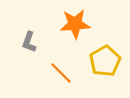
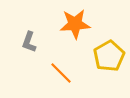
yellow pentagon: moved 4 px right, 5 px up
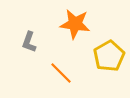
orange star: rotated 12 degrees clockwise
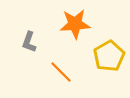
orange star: rotated 12 degrees counterclockwise
orange line: moved 1 px up
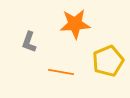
yellow pentagon: moved 1 px left, 5 px down; rotated 8 degrees clockwise
orange line: rotated 35 degrees counterclockwise
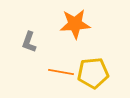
yellow pentagon: moved 15 px left, 12 px down; rotated 16 degrees clockwise
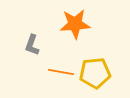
gray L-shape: moved 3 px right, 3 px down
yellow pentagon: moved 2 px right
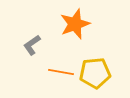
orange star: rotated 16 degrees counterclockwise
gray L-shape: rotated 35 degrees clockwise
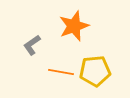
orange star: moved 1 px left, 2 px down
yellow pentagon: moved 2 px up
